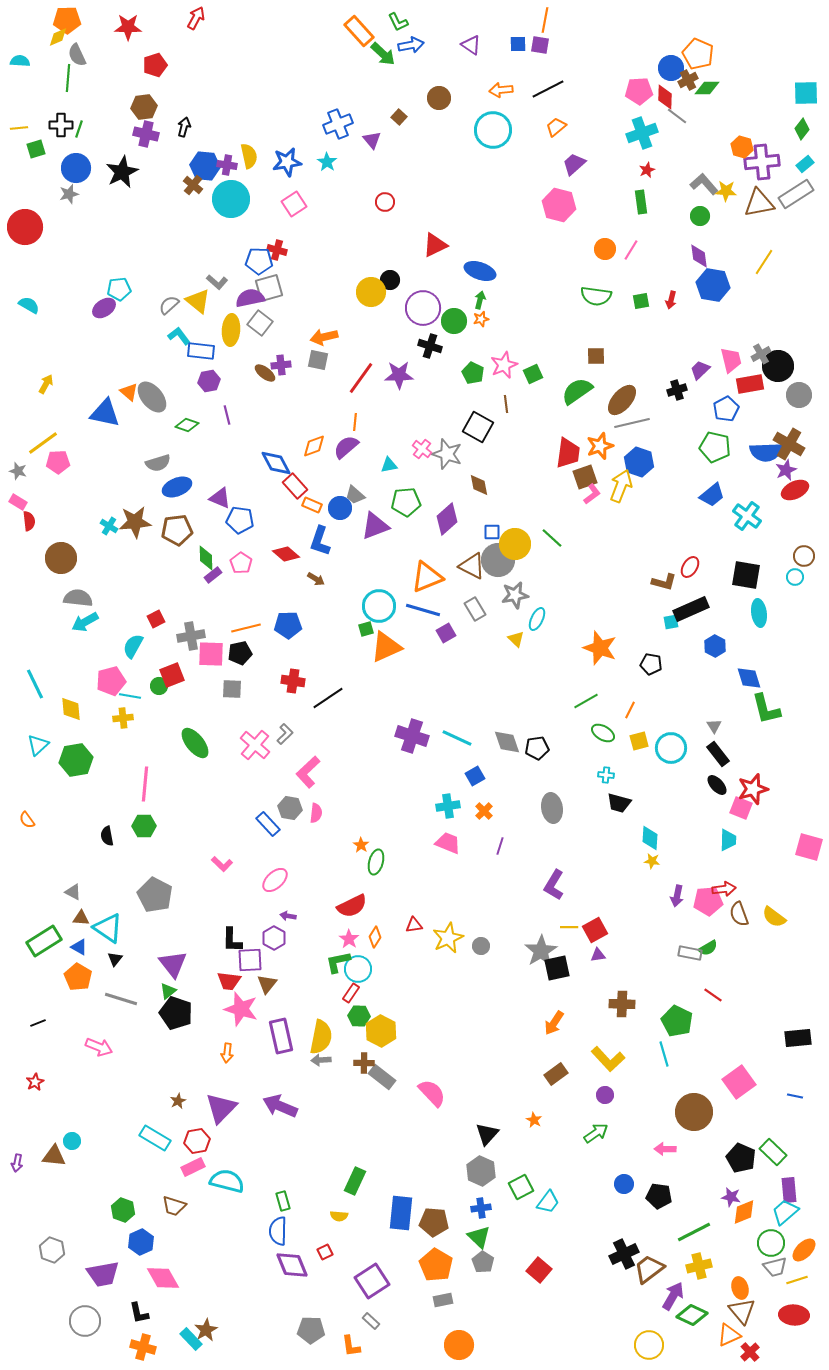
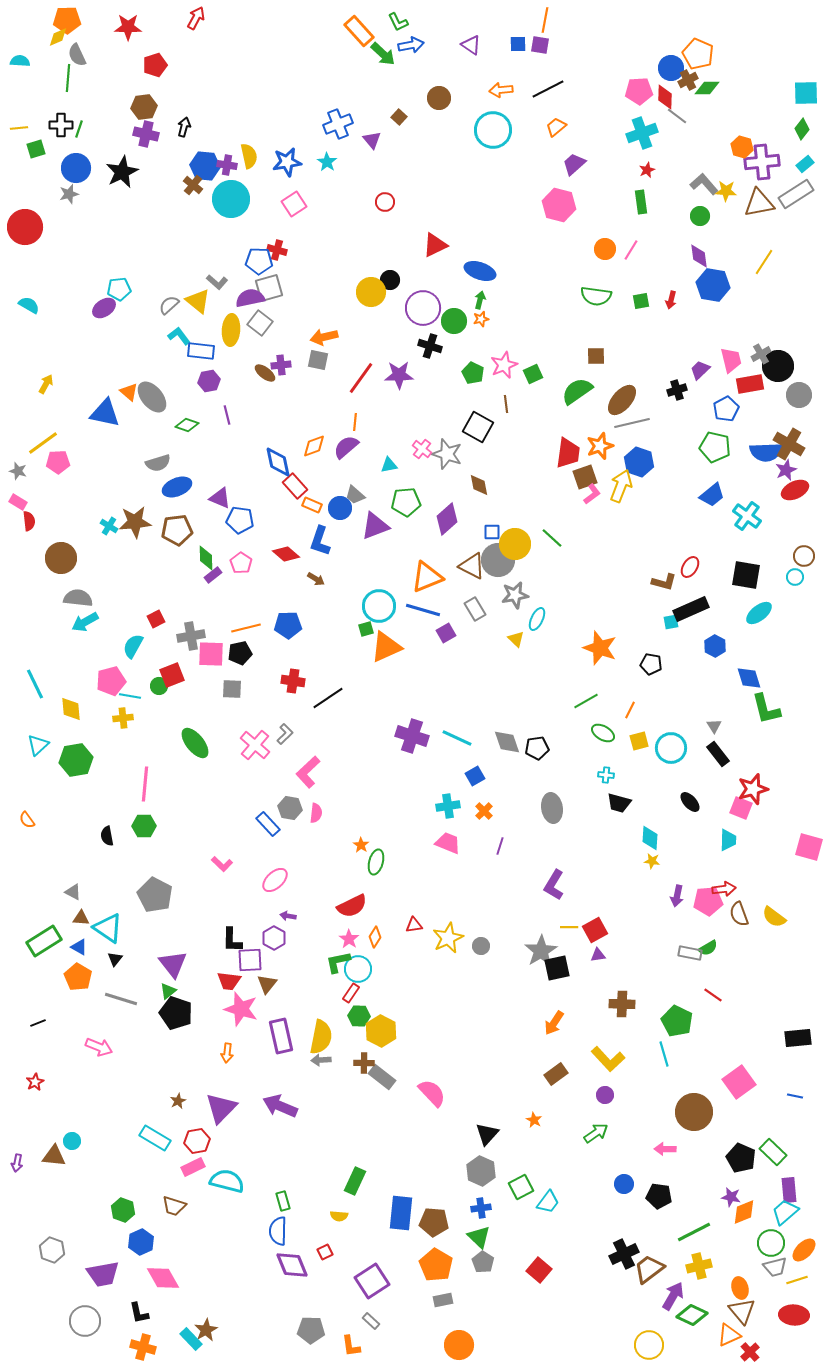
blue diamond at (276, 463): moved 2 px right, 1 px up; rotated 16 degrees clockwise
cyan ellipse at (759, 613): rotated 60 degrees clockwise
black ellipse at (717, 785): moved 27 px left, 17 px down
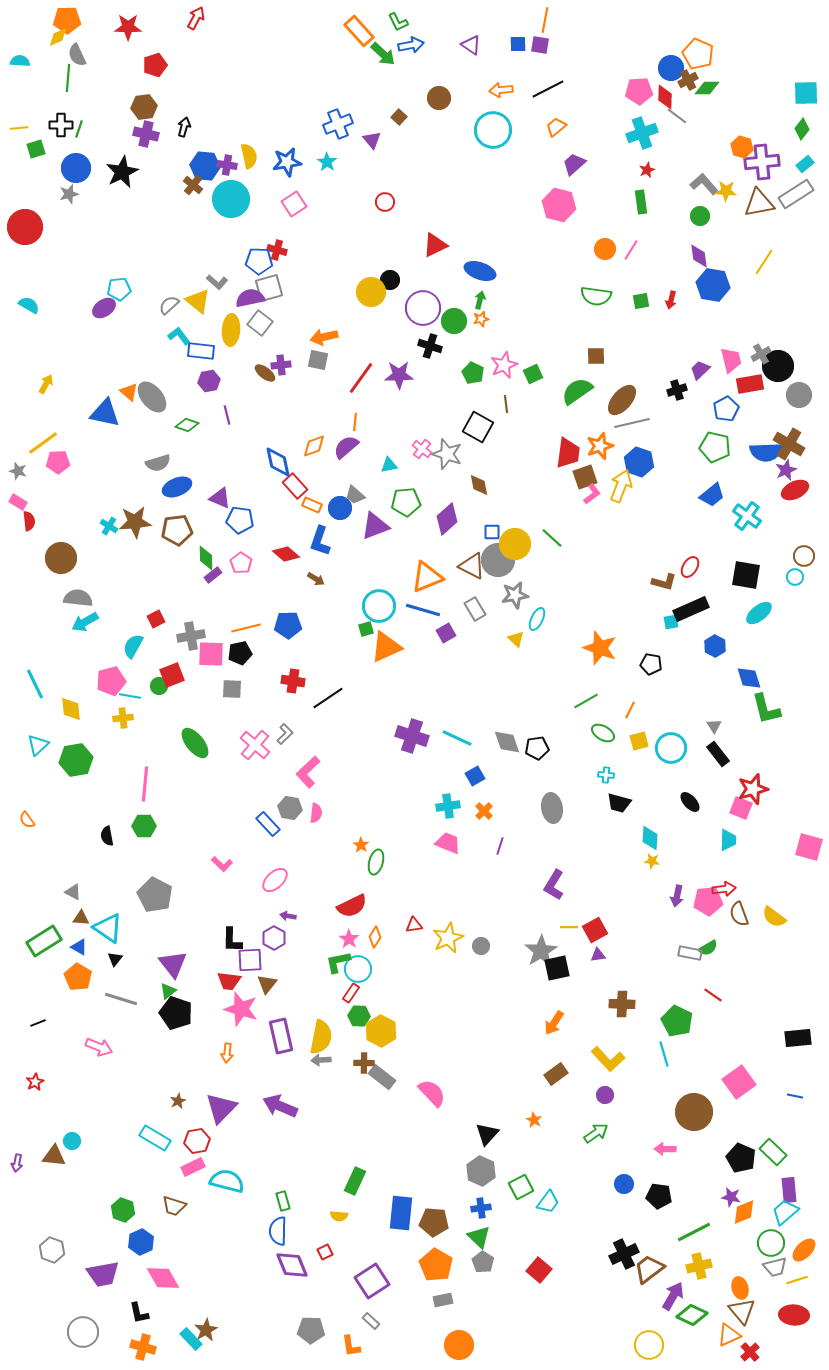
gray circle at (85, 1321): moved 2 px left, 11 px down
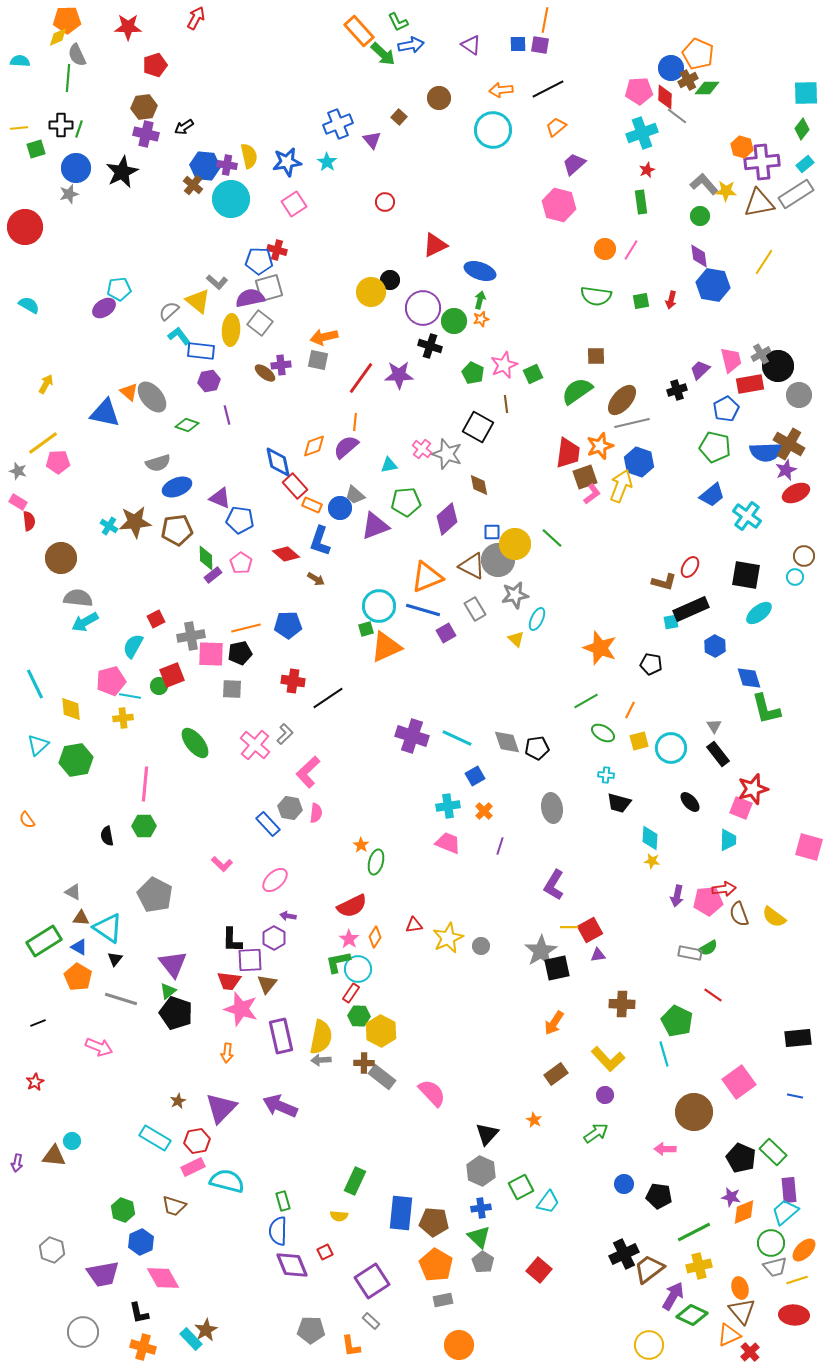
black arrow at (184, 127): rotated 138 degrees counterclockwise
gray semicircle at (169, 305): moved 6 px down
red ellipse at (795, 490): moved 1 px right, 3 px down
red square at (595, 930): moved 5 px left
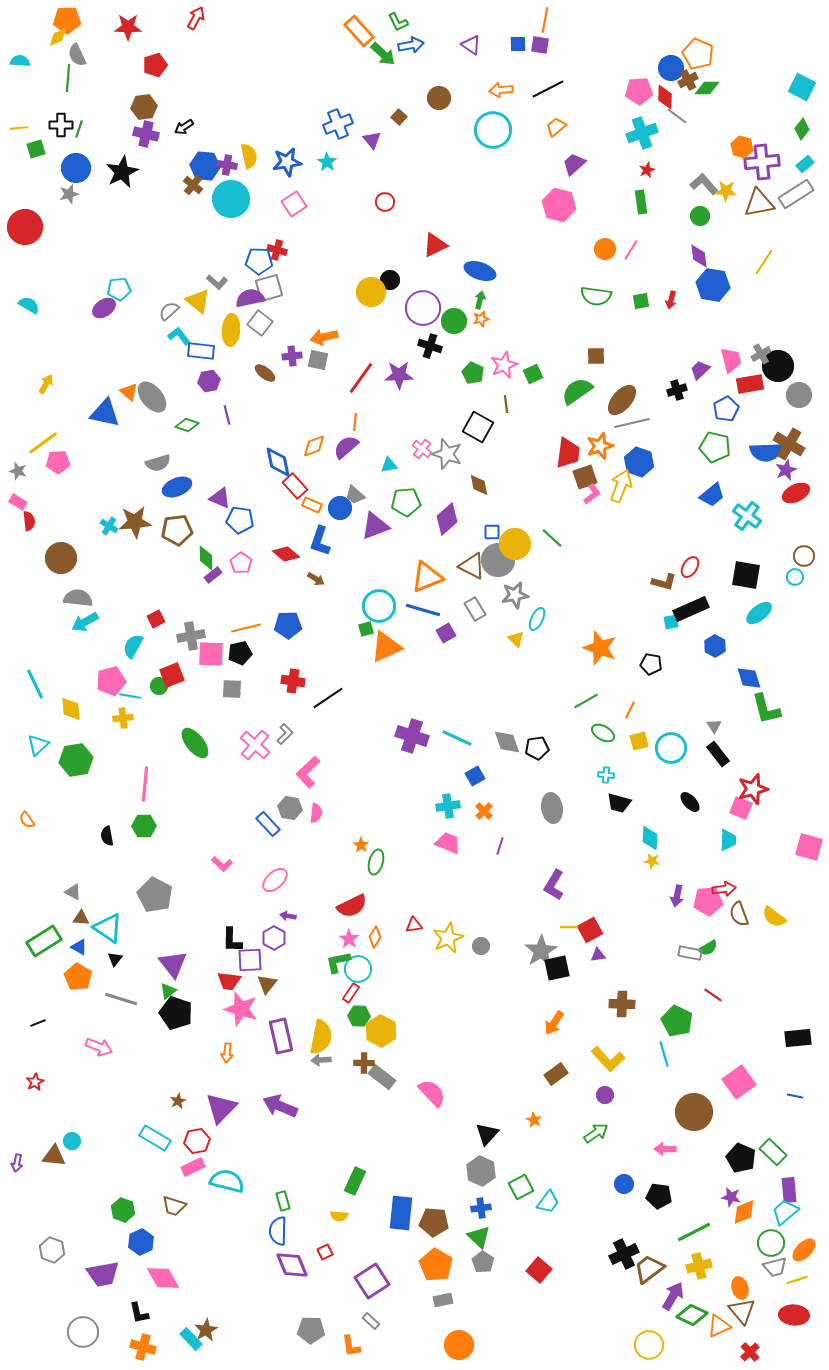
cyan square at (806, 93): moved 4 px left, 6 px up; rotated 28 degrees clockwise
purple cross at (281, 365): moved 11 px right, 9 px up
orange triangle at (729, 1335): moved 10 px left, 9 px up
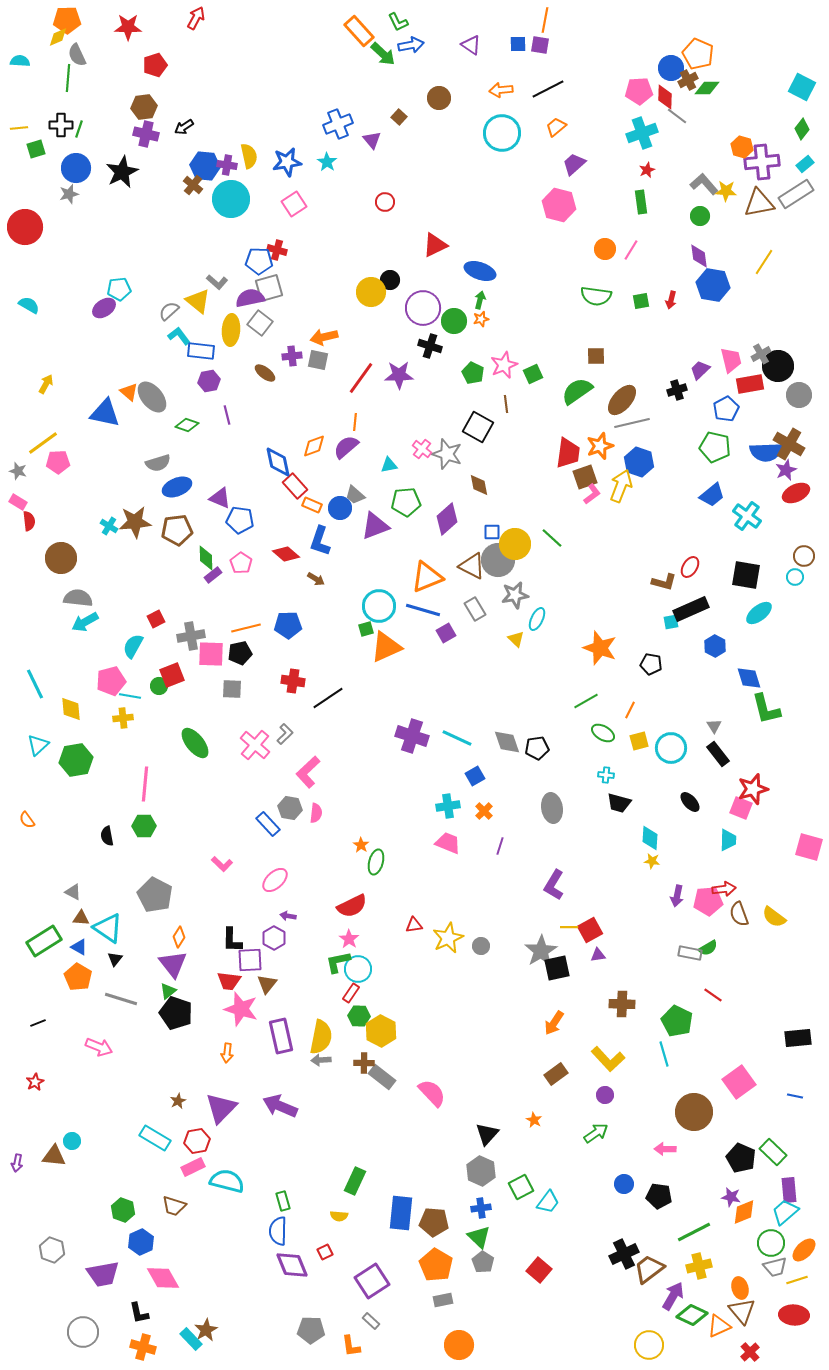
cyan circle at (493, 130): moved 9 px right, 3 px down
orange diamond at (375, 937): moved 196 px left
